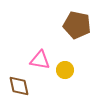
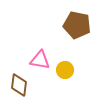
brown diamond: moved 1 px up; rotated 20 degrees clockwise
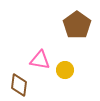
brown pentagon: rotated 24 degrees clockwise
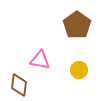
yellow circle: moved 14 px right
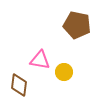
brown pentagon: rotated 24 degrees counterclockwise
yellow circle: moved 15 px left, 2 px down
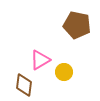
pink triangle: rotated 40 degrees counterclockwise
brown diamond: moved 5 px right
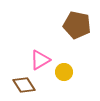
brown diamond: rotated 40 degrees counterclockwise
